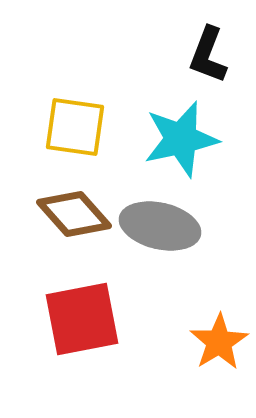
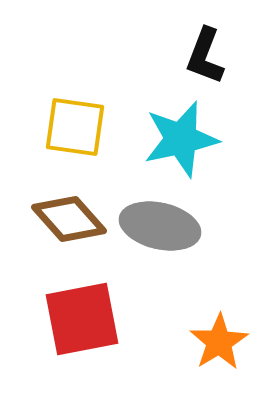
black L-shape: moved 3 px left, 1 px down
brown diamond: moved 5 px left, 5 px down
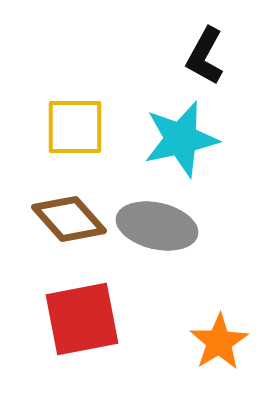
black L-shape: rotated 8 degrees clockwise
yellow square: rotated 8 degrees counterclockwise
gray ellipse: moved 3 px left
